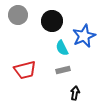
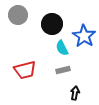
black circle: moved 3 px down
blue star: rotated 15 degrees counterclockwise
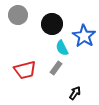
gray rectangle: moved 7 px left, 2 px up; rotated 40 degrees counterclockwise
black arrow: rotated 24 degrees clockwise
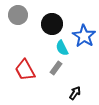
red trapezoid: rotated 75 degrees clockwise
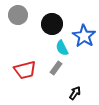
red trapezoid: rotated 75 degrees counterclockwise
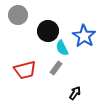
black circle: moved 4 px left, 7 px down
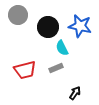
black circle: moved 4 px up
blue star: moved 4 px left, 10 px up; rotated 20 degrees counterclockwise
gray rectangle: rotated 32 degrees clockwise
